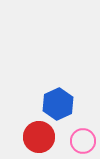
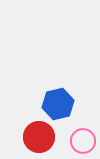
blue hexagon: rotated 12 degrees clockwise
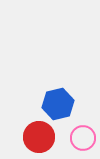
pink circle: moved 3 px up
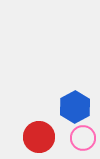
blue hexagon: moved 17 px right, 3 px down; rotated 16 degrees counterclockwise
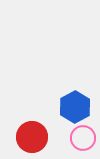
red circle: moved 7 px left
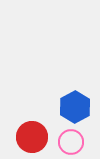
pink circle: moved 12 px left, 4 px down
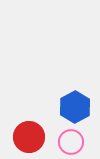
red circle: moved 3 px left
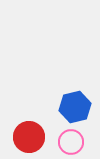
blue hexagon: rotated 16 degrees clockwise
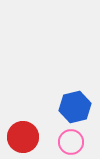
red circle: moved 6 px left
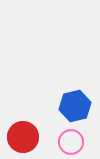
blue hexagon: moved 1 px up
